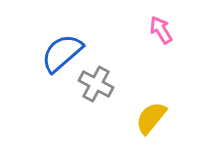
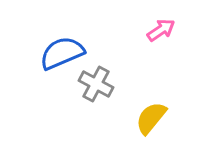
pink arrow: rotated 88 degrees clockwise
blue semicircle: rotated 18 degrees clockwise
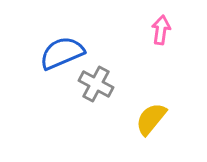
pink arrow: rotated 48 degrees counterclockwise
yellow semicircle: moved 1 px down
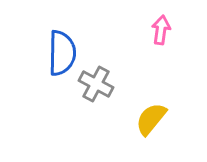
blue semicircle: rotated 114 degrees clockwise
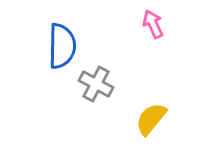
pink arrow: moved 8 px left, 6 px up; rotated 32 degrees counterclockwise
blue semicircle: moved 7 px up
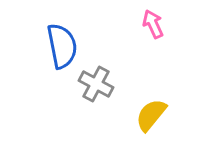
blue semicircle: rotated 12 degrees counterclockwise
yellow semicircle: moved 4 px up
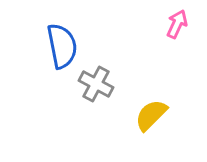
pink arrow: moved 24 px right; rotated 48 degrees clockwise
yellow semicircle: rotated 6 degrees clockwise
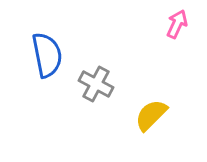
blue semicircle: moved 15 px left, 9 px down
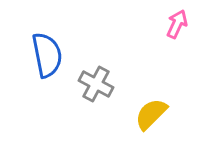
yellow semicircle: moved 1 px up
